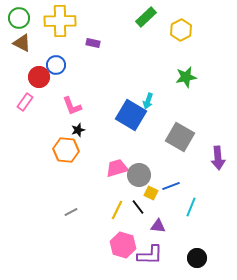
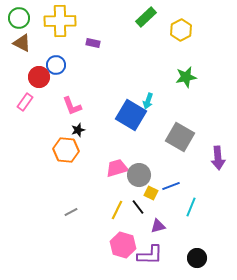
purple triangle: rotated 21 degrees counterclockwise
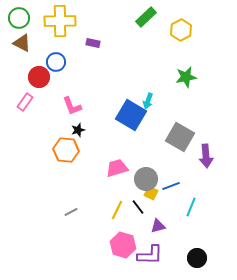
blue circle: moved 3 px up
purple arrow: moved 12 px left, 2 px up
gray circle: moved 7 px right, 4 px down
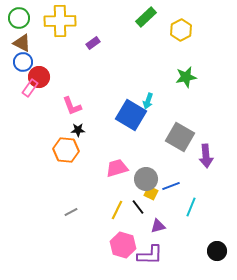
purple rectangle: rotated 48 degrees counterclockwise
blue circle: moved 33 px left
pink rectangle: moved 5 px right, 14 px up
black star: rotated 16 degrees clockwise
black circle: moved 20 px right, 7 px up
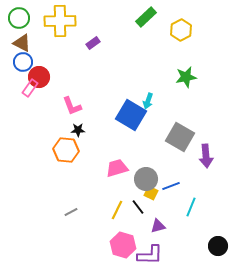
black circle: moved 1 px right, 5 px up
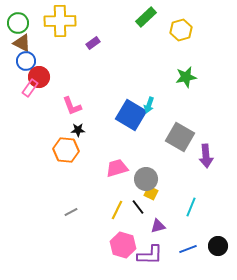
green circle: moved 1 px left, 5 px down
yellow hexagon: rotated 10 degrees clockwise
blue circle: moved 3 px right, 1 px up
cyan arrow: moved 1 px right, 4 px down
blue line: moved 17 px right, 63 px down
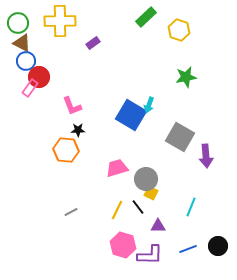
yellow hexagon: moved 2 px left; rotated 25 degrees counterclockwise
purple triangle: rotated 14 degrees clockwise
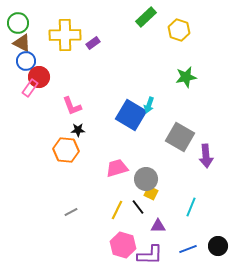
yellow cross: moved 5 px right, 14 px down
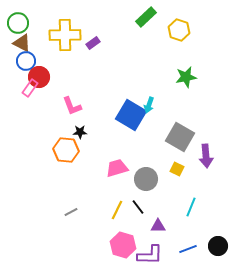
black star: moved 2 px right, 2 px down
yellow square: moved 26 px right, 24 px up
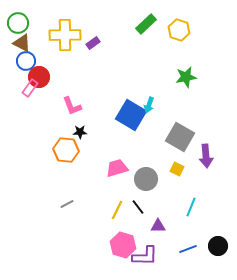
green rectangle: moved 7 px down
gray line: moved 4 px left, 8 px up
purple L-shape: moved 5 px left, 1 px down
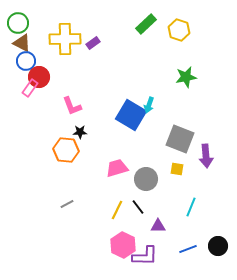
yellow cross: moved 4 px down
gray square: moved 2 px down; rotated 8 degrees counterclockwise
yellow square: rotated 16 degrees counterclockwise
pink hexagon: rotated 10 degrees clockwise
